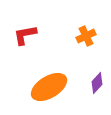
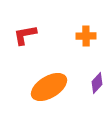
orange cross: rotated 24 degrees clockwise
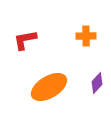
red L-shape: moved 5 px down
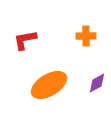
purple diamond: rotated 20 degrees clockwise
orange ellipse: moved 2 px up
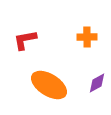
orange cross: moved 1 px right, 1 px down
orange ellipse: rotated 63 degrees clockwise
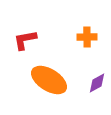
orange ellipse: moved 5 px up
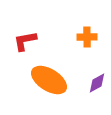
red L-shape: moved 1 px down
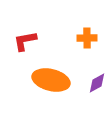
orange cross: moved 1 px down
orange ellipse: moved 2 px right; rotated 18 degrees counterclockwise
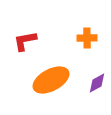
orange ellipse: rotated 42 degrees counterclockwise
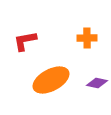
purple diamond: rotated 40 degrees clockwise
